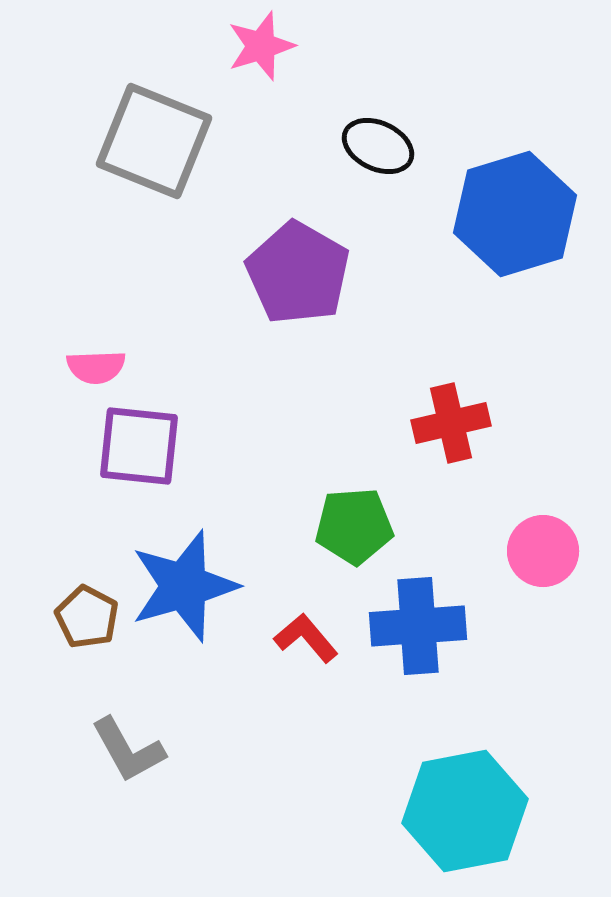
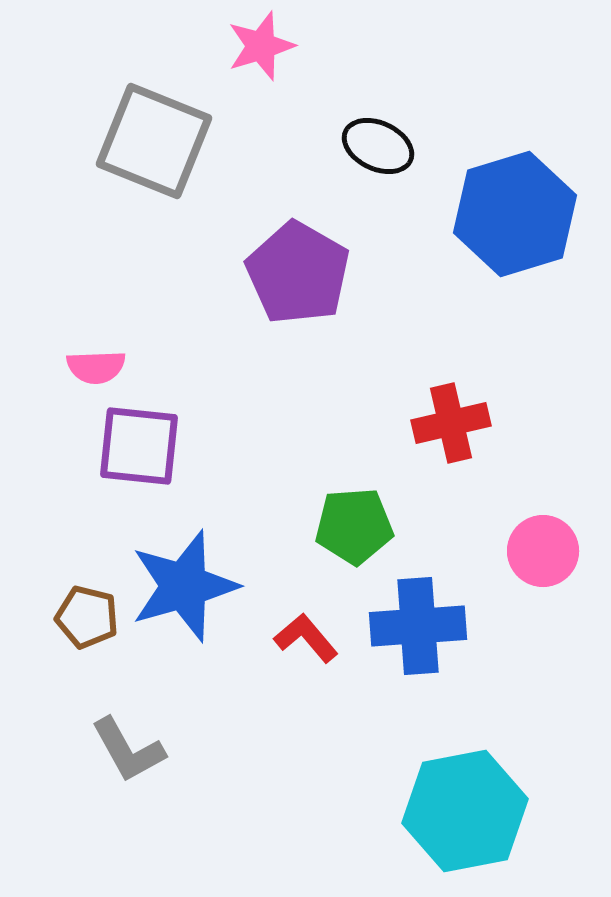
brown pentagon: rotated 14 degrees counterclockwise
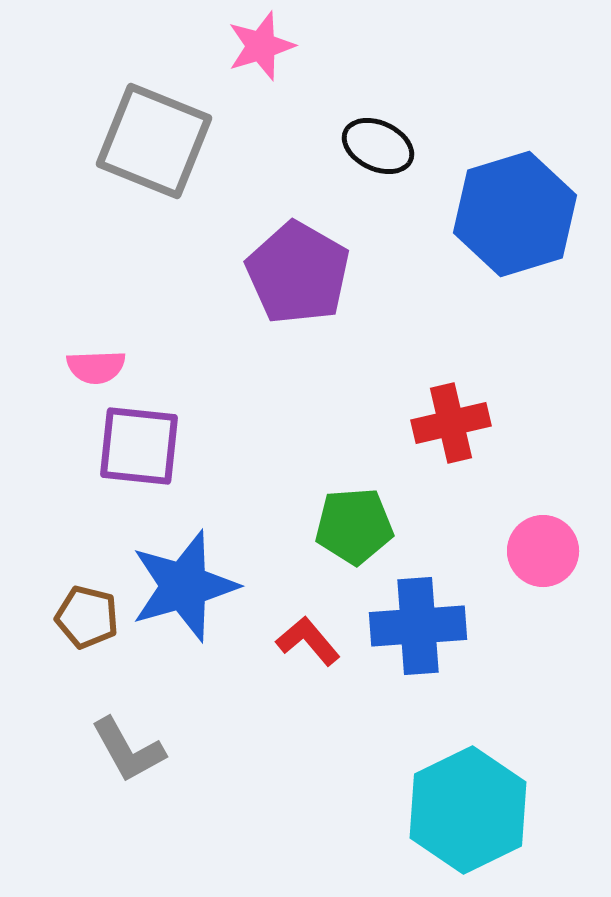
red L-shape: moved 2 px right, 3 px down
cyan hexagon: moved 3 px right, 1 px up; rotated 15 degrees counterclockwise
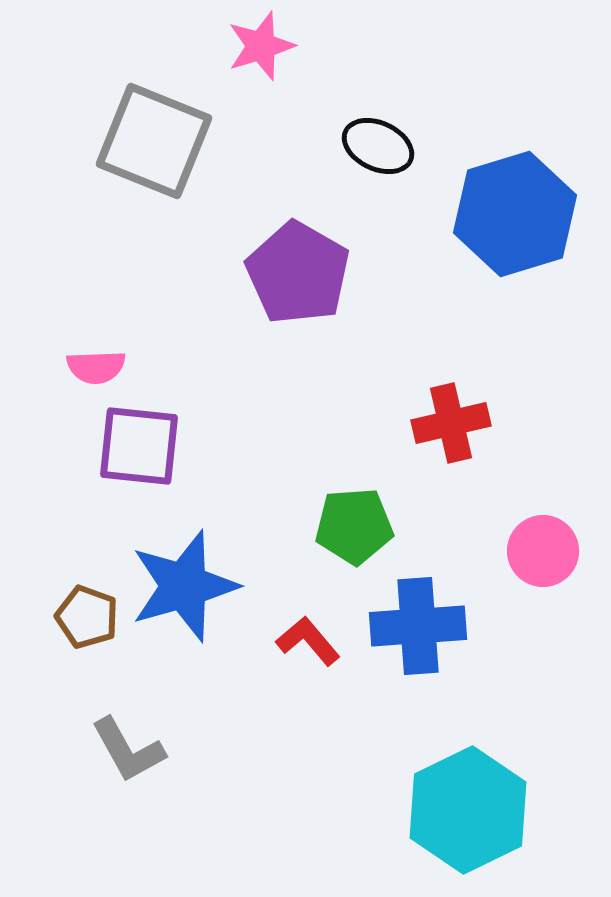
brown pentagon: rotated 6 degrees clockwise
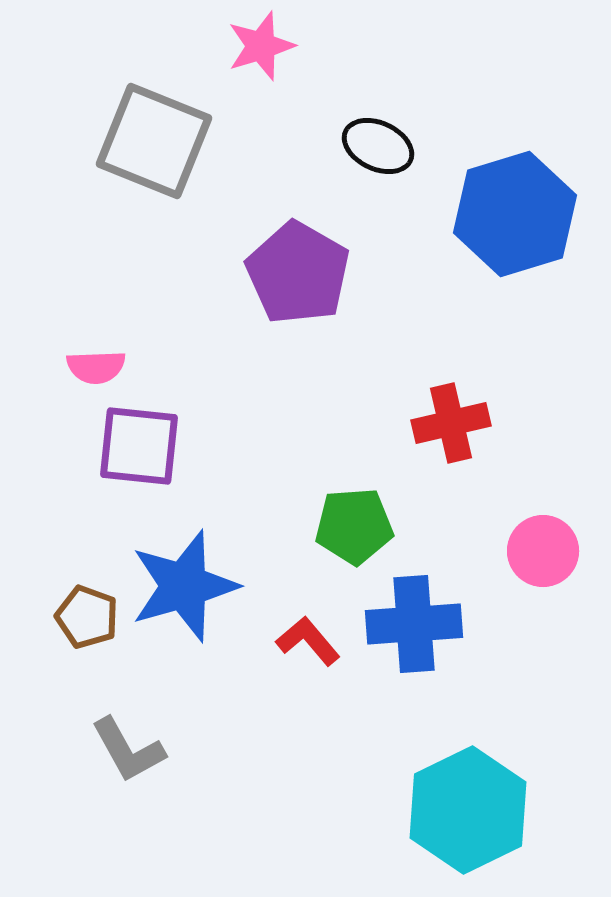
blue cross: moved 4 px left, 2 px up
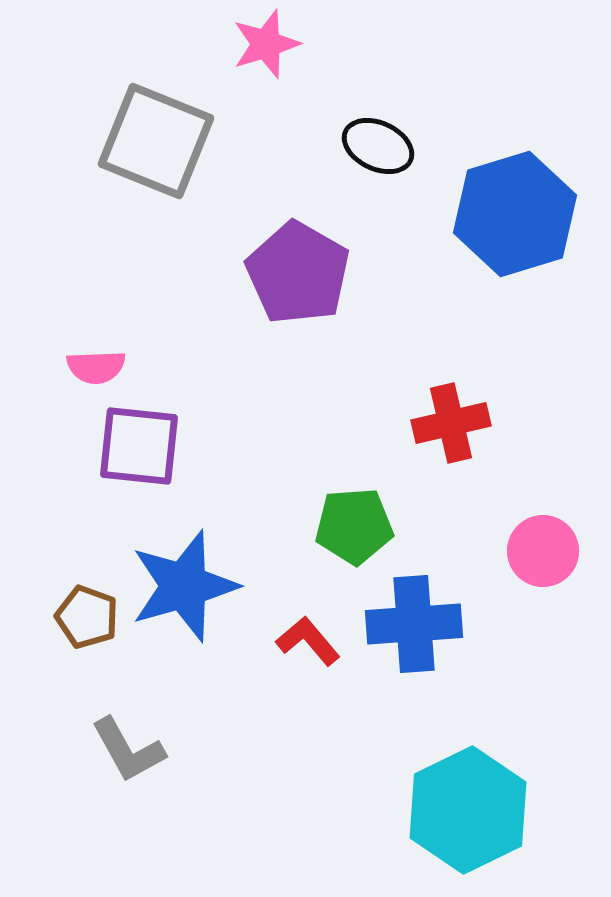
pink star: moved 5 px right, 2 px up
gray square: moved 2 px right
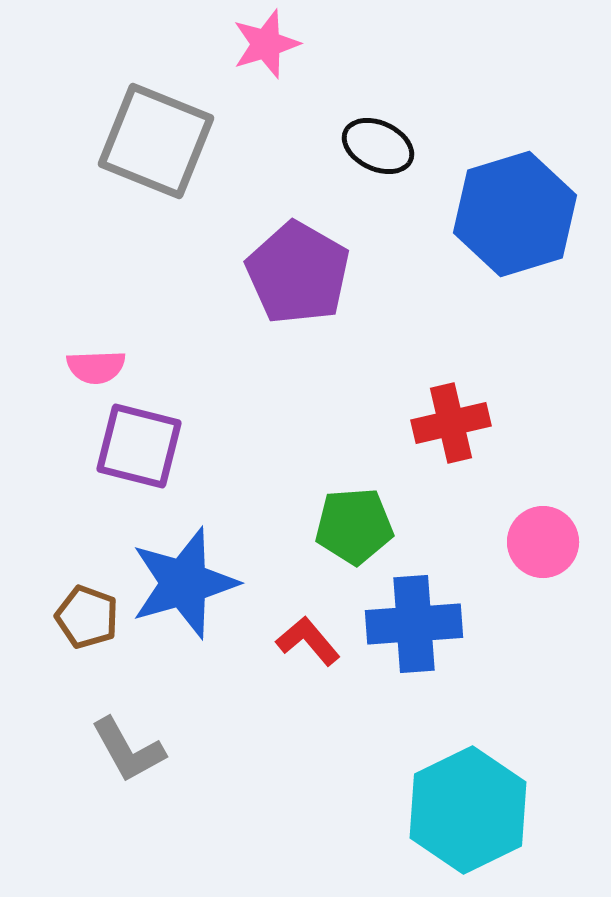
purple square: rotated 8 degrees clockwise
pink circle: moved 9 px up
blue star: moved 3 px up
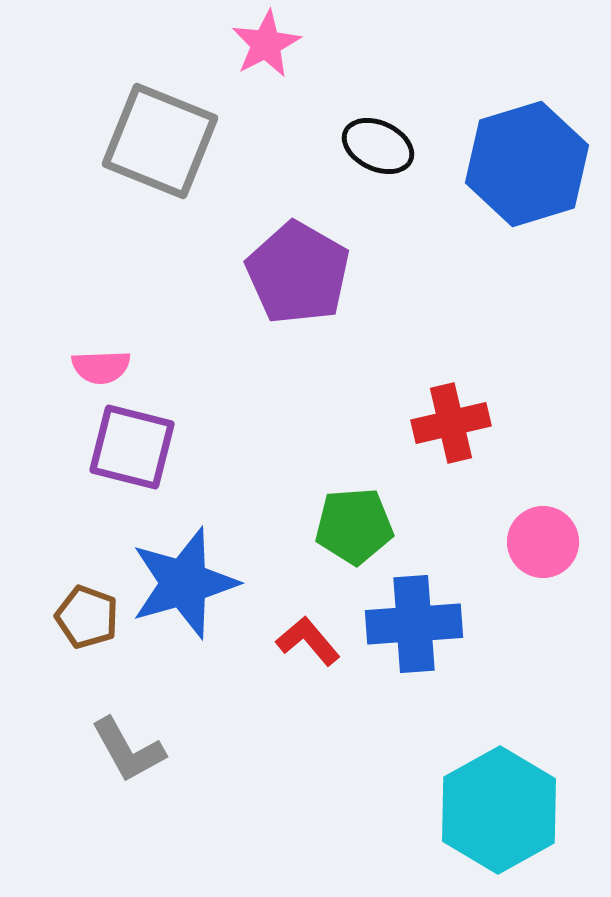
pink star: rotated 10 degrees counterclockwise
gray square: moved 4 px right
blue hexagon: moved 12 px right, 50 px up
pink semicircle: moved 5 px right
purple square: moved 7 px left, 1 px down
cyan hexagon: moved 31 px right; rotated 3 degrees counterclockwise
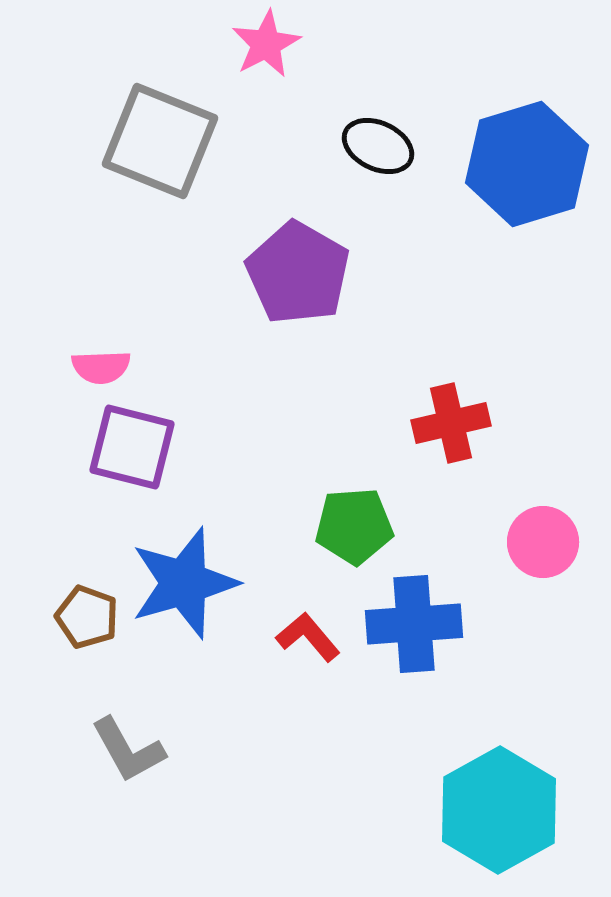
red L-shape: moved 4 px up
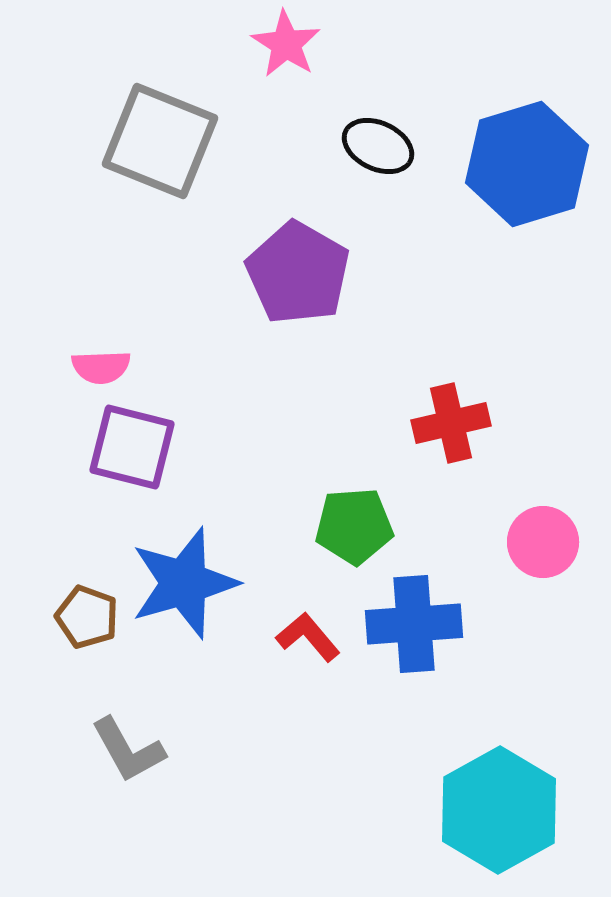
pink star: moved 20 px right; rotated 12 degrees counterclockwise
